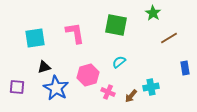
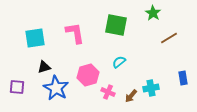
blue rectangle: moved 2 px left, 10 px down
cyan cross: moved 1 px down
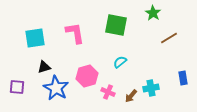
cyan semicircle: moved 1 px right
pink hexagon: moved 1 px left, 1 px down
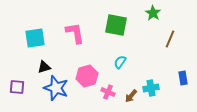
brown line: moved 1 px right, 1 px down; rotated 36 degrees counterclockwise
cyan semicircle: rotated 16 degrees counterclockwise
blue star: rotated 10 degrees counterclockwise
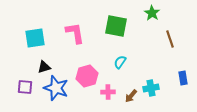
green star: moved 1 px left
green square: moved 1 px down
brown line: rotated 42 degrees counterclockwise
purple square: moved 8 px right
pink cross: rotated 24 degrees counterclockwise
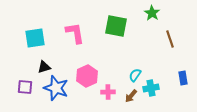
cyan semicircle: moved 15 px right, 13 px down
pink hexagon: rotated 10 degrees counterclockwise
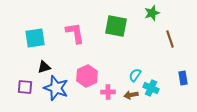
green star: rotated 21 degrees clockwise
cyan cross: rotated 35 degrees clockwise
brown arrow: moved 1 px up; rotated 40 degrees clockwise
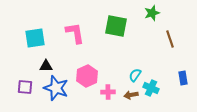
black triangle: moved 2 px right, 1 px up; rotated 16 degrees clockwise
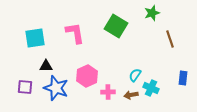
green square: rotated 20 degrees clockwise
blue rectangle: rotated 16 degrees clockwise
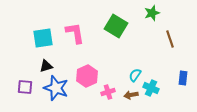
cyan square: moved 8 px right
black triangle: rotated 16 degrees counterclockwise
pink cross: rotated 16 degrees counterclockwise
